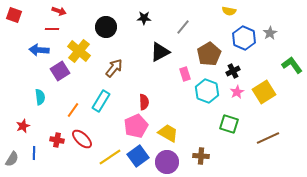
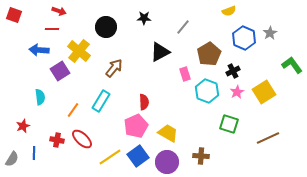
yellow semicircle: rotated 32 degrees counterclockwise
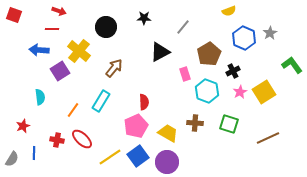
pink star: moved 3 px right
brown cross: moved 6 px left, 33 px up
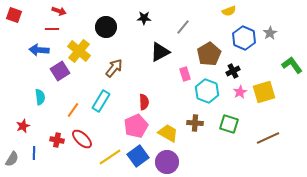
yellow square: rotated 15 degrees clockwise
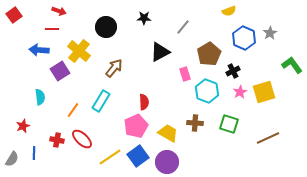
red square: rotated 35 degrees clockwise
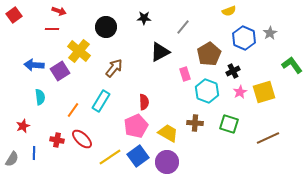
blue arrow: moved 5 px left, 15 px down
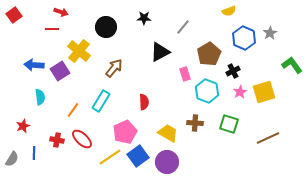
red arrow: moved 2 px right, 1 px down
pink pentagon: moved 11 px left, 6 px down
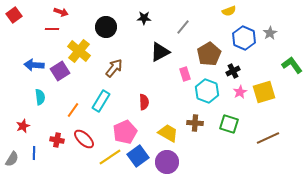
red ellipse: moved 2 px right
